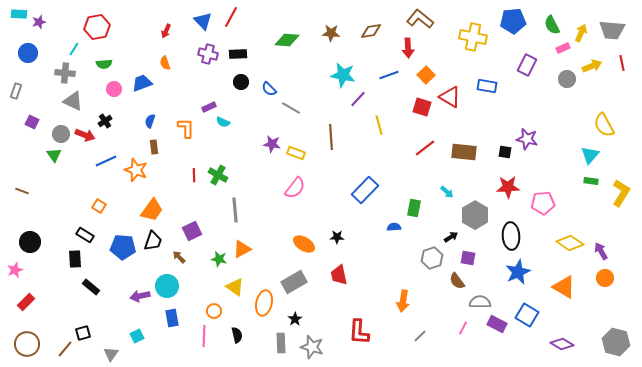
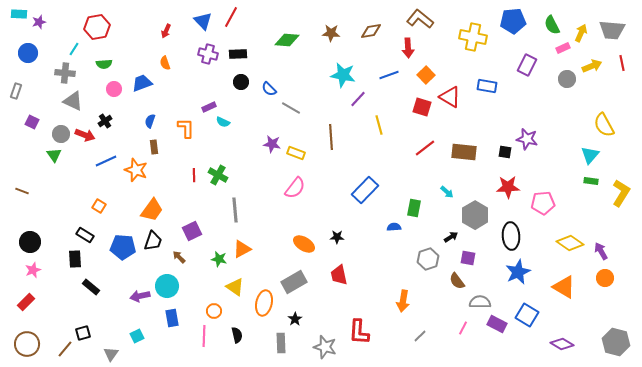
gray hexagon at (432, 258): moved 4 px left, 1 px down
pink star at (15, 270): moved 18 px right
gray star at (312, 347): moved 13 px right
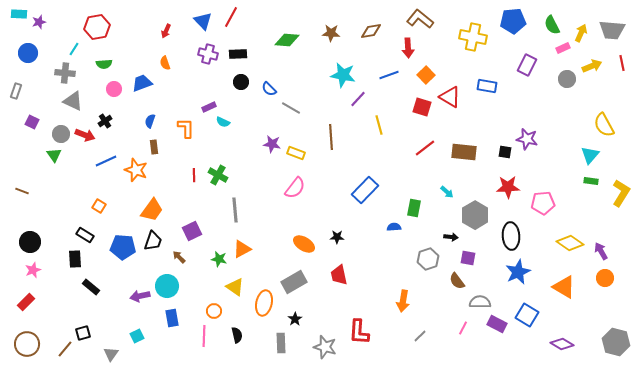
black arrow at (451, 237): rotated 40 degrees clockwise
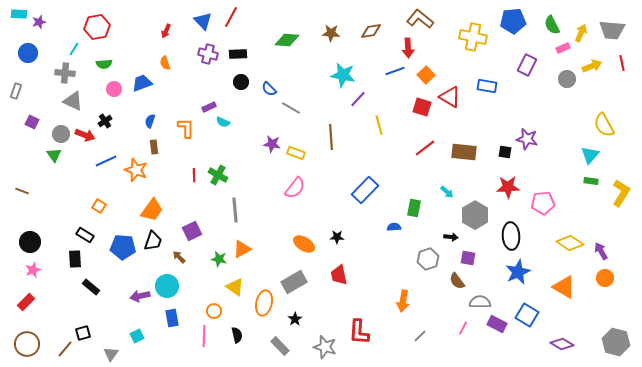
blue line at (389, 75): moved 6 px right, 4 px up
gray rectangle at (281, 343): moved 1 px left, 3 px down; rotated 42 degrees counterclockwise
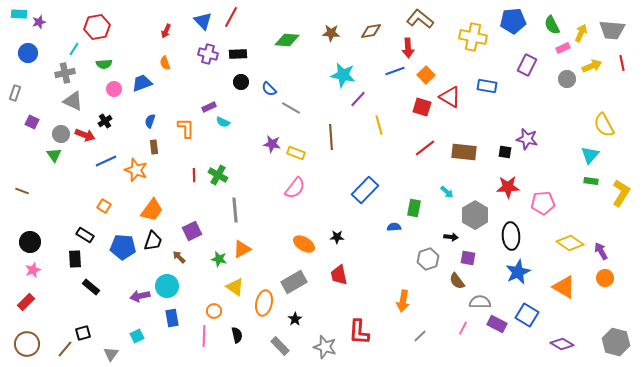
gray cross at (65, 73): rotated 18 degrees counterclockwise
gray rectangle at (16, 91): moved 1 px left, 2 px down
orange square at (99, 206): moved 5 px right
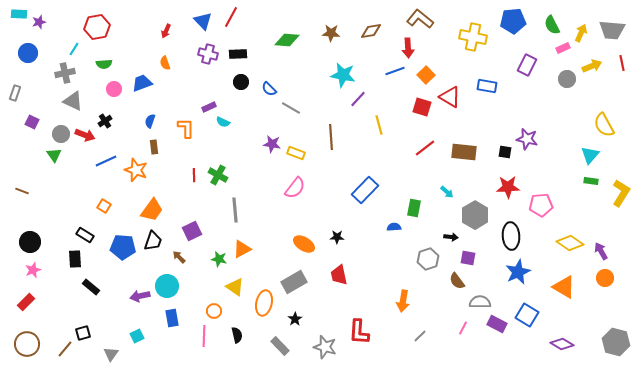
pink pentagon at (543, 203): moved 2 px left, 2 px down
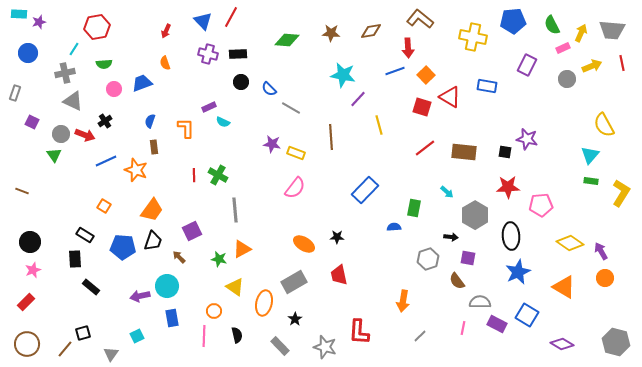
pink line at (463, 328): rotated 16 degrees counterclockwise
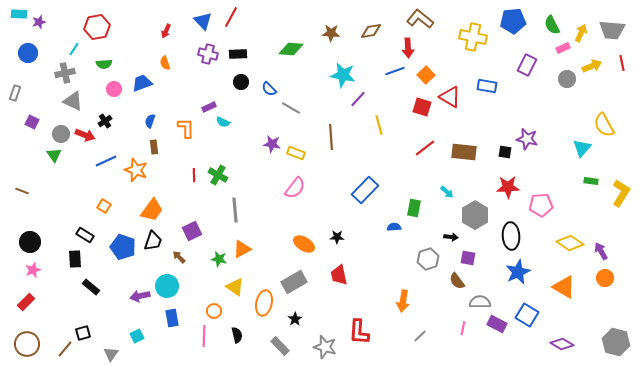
green diamond at (287, 40): moved 4 px right, 9 px down
cyan triangle at (590, 155): moved 8 px left, 7 px up
blue pentagon at (123, 247): rotated 15 degrees clockwise
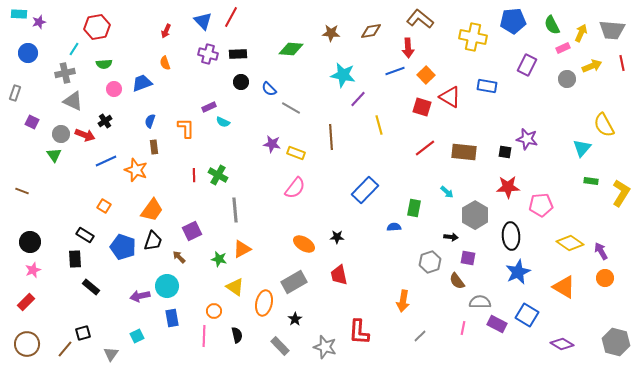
gray hexagon at (428, 259): moved 2 px right, 3 px down
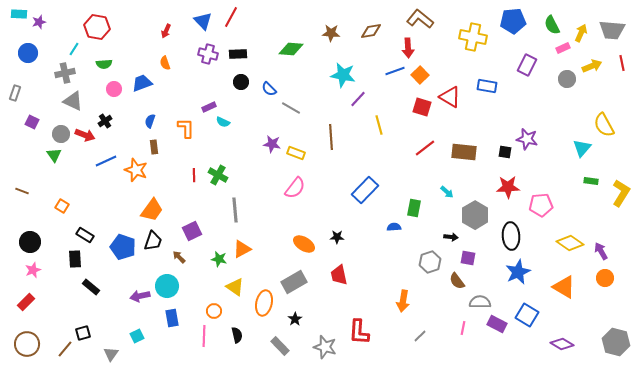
red hexagon at (97, 27): rotated 20 degrees clockwise
orange square at (426, 75): moved 6 px left
orange square at (104, 206): moved 42 px left
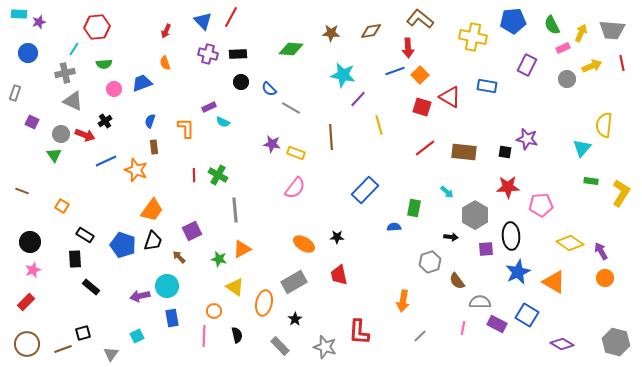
red hexagon at (97, 27): rotated 15 degrees counterclockwise
yellow semicircle at (604, 125): rotated 35 degrees clockwise
blue pentagon at (123, 247): moved 2 px up
purple square at (468, 258): moved 18 px right, 9 px up; rotated 14 degrees counterclockwise
orange triangle at (564, 287): moved 10 px left, 5 px up
brown line at (65, 349): moved 2 px left; rotated 30 degrees clockwise
